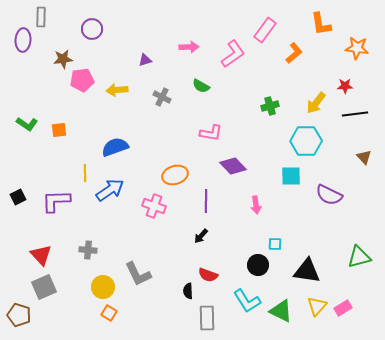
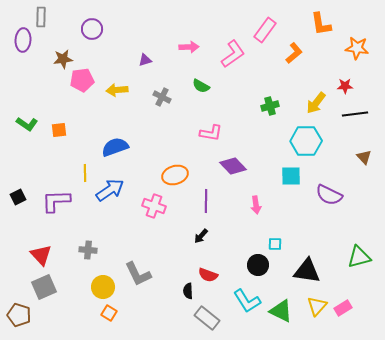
gray rectangle at (207, 318): rotated 50 degrees counterclockwise
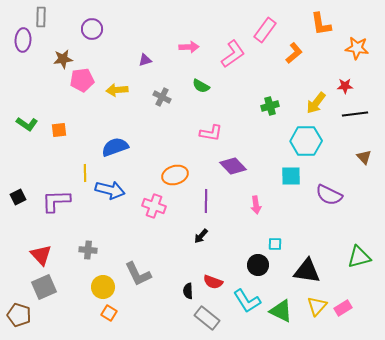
blue arrow at (110, 190): rotated 48 degrees clockwise
red semicircle at (208, 275): moved 5 px right, 7 px down
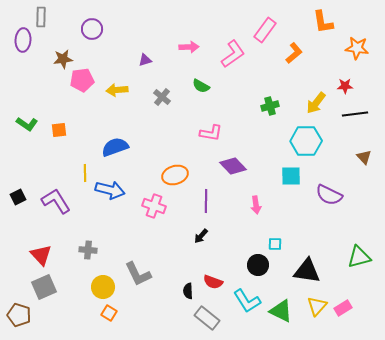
orange L-shape at (321, 24): moved 2 px right, 2 px up
gray cross at (162, 97): rotated 12 degrees clockwise
purple L-shape at (56, 201): rotated 60 degrees clockwise
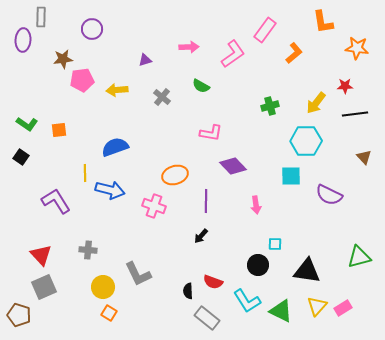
black square at (18, 197): moved 3 px right, 40 px up; rotated 28 degrees counterclockwise
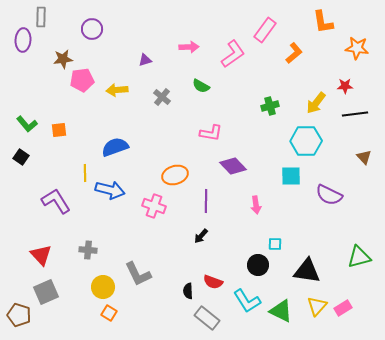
green L-shape at (27, 124): rotated 15 degrees clockwise
gray square at (44, 287): moved 2 px right, 5 px down
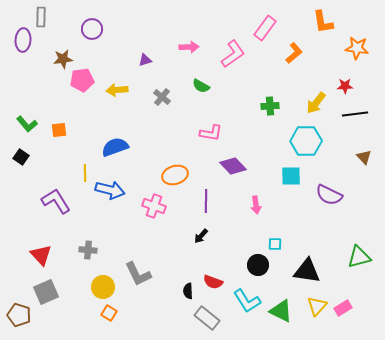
pink rectangle at (265, 30): moved 2 px up
green cross at (270, 106): rotated 12 degrees clockwise
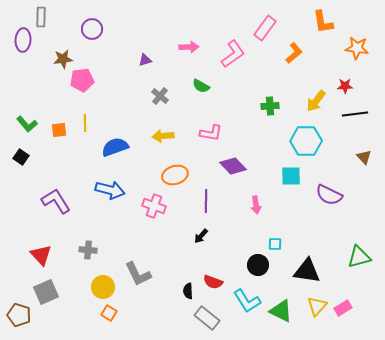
yellow arrow at (117, 90): moved 46 px right, 46 px down
gray cross at (162, 97): moved 2 px left, 1 px up
yellow arrow at (316, 103): moved 2 px up
yellow line at (85, 173): moved 50 px up
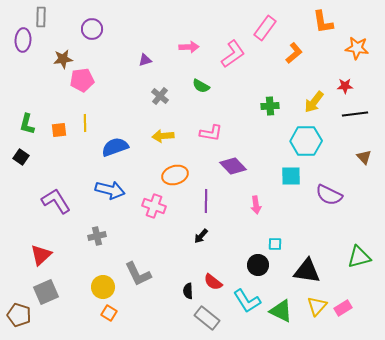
yellow arrow at (316, 101): moved 2 px left, 1 px down
green L-shape at (27, 124): rotated 55 degrees clockwise
gray cross at (88, 250): moved 9 px right, 14 px up; rotated 18 degrees counterclockwise
red triangle at (41, 255): rotated 30 degrees clockwise
red semicircle at (213, 282): rotated 18 degrees clockwise
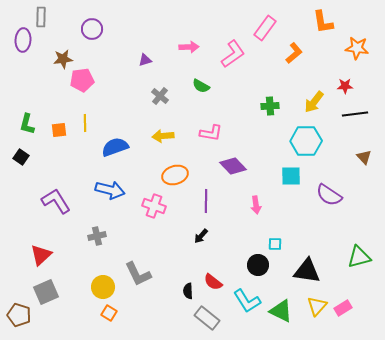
purple semicircle at (329, 195): rotated 8 degrees clockwise
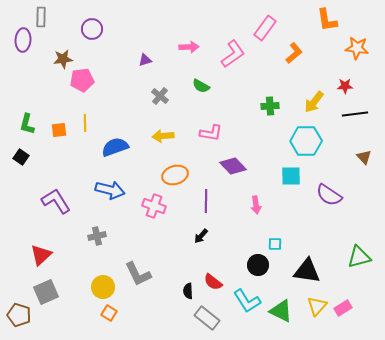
orange L-shape at (323, 22): moved 4 px right, 2 px up
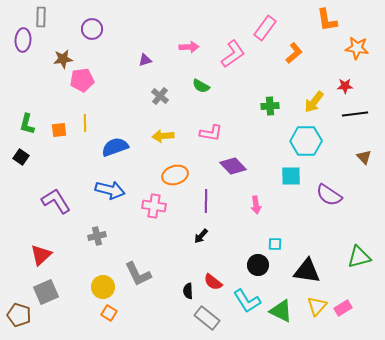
pink cross at (154, 206): rotated 10 degrees counterclockwise
